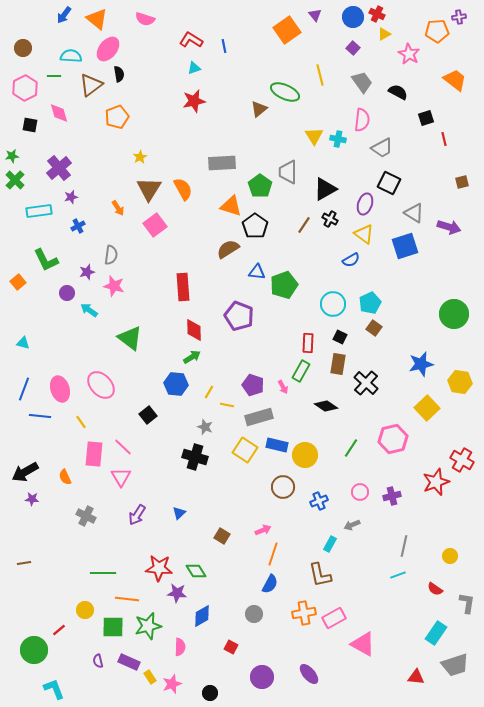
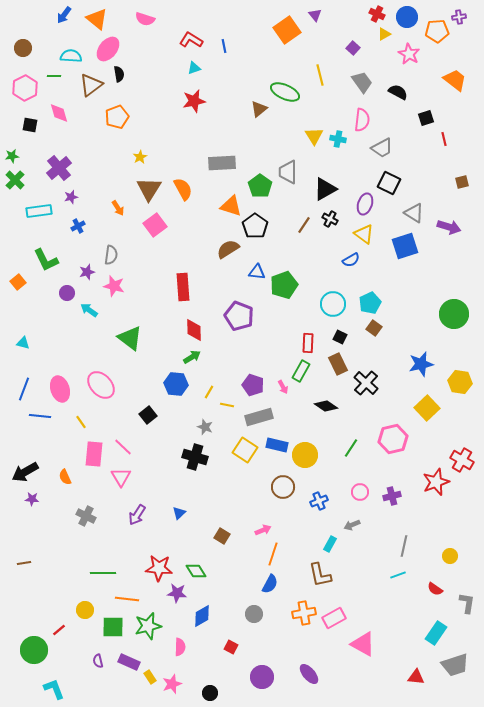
blue circle at (353, 17): moved 54 px right
brown rectangle at (338, 364): rotated 35 degrees counterclockwise
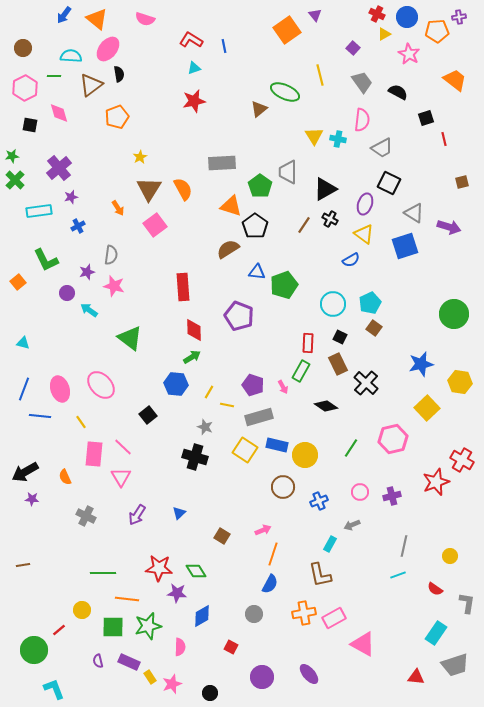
brown line at (24, 563): moved 1 px left, 2 px down
yellow circle at (85, 610): moved 3 px left
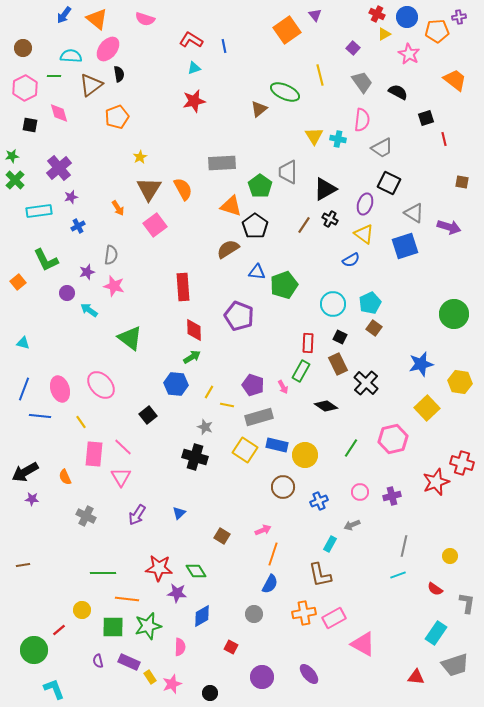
brown square at (462, 182): rotated 24 degrees clockwise
red cross at (462, 460): moved 3 px down; rotated 15 degrees counterclockwise
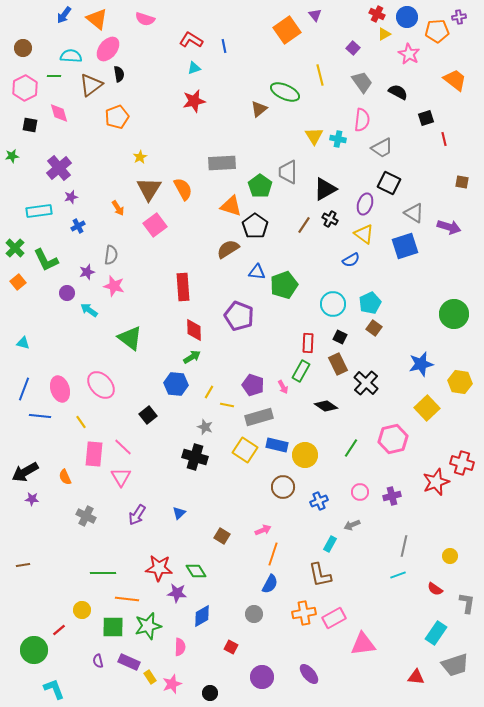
green cross at (15, 180): moved 68 px down
pink triangle at (363, 644): rotated 36 degrees counterclockwise
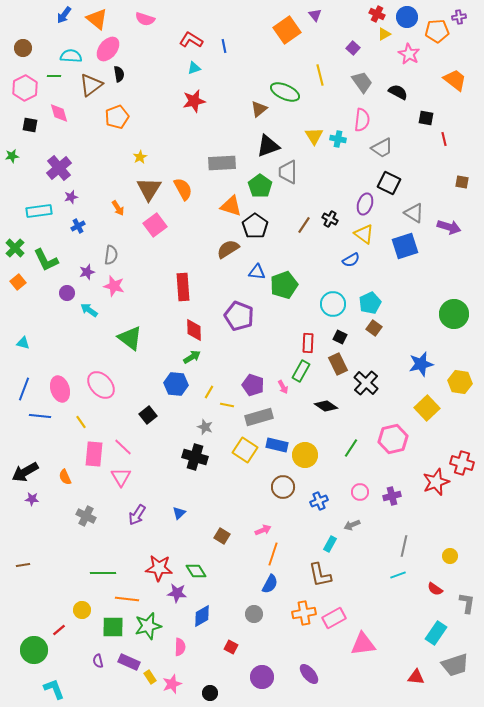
black square at (426, 118): rotated 28 degrees clockwise
black triangle at (325, 189): moved 57 px left, 43 px up; rotated 10 degrees clockwise
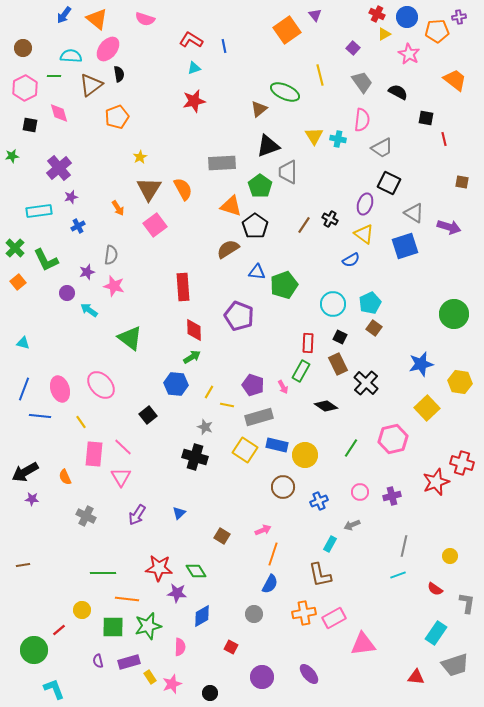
purple rectangle at (129, 662): rotated 40 degrees counterclockwise
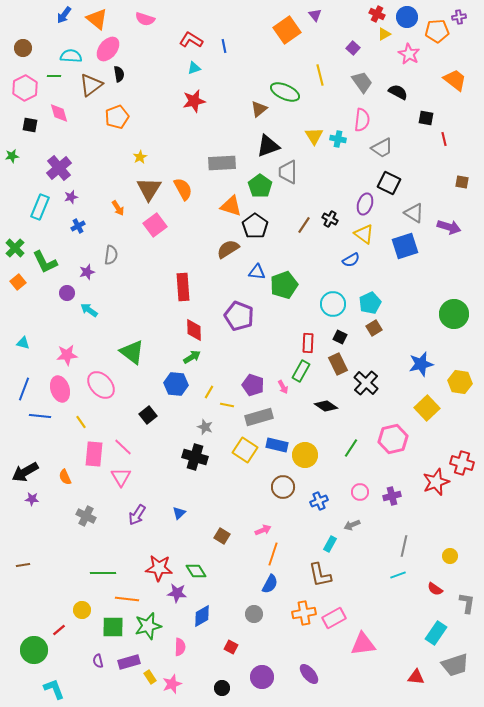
cyan rectangle at (39, 211): moved 1 px right, 4 px up; rotated 60 degrees counterclockwise
green L-shape at (46, 260): moved 1 px left, 2 px down
pink star at (114, 286): moved 47 px left, 69 px down; rotated 20 degrees counterclockwise
brown square at (374, 328): rotated 21 degrees clockwise
green triangle at (130, 338): moved 2 px right, 14 px down
black circle at (210, 693): moved 12 px right, 5 px up
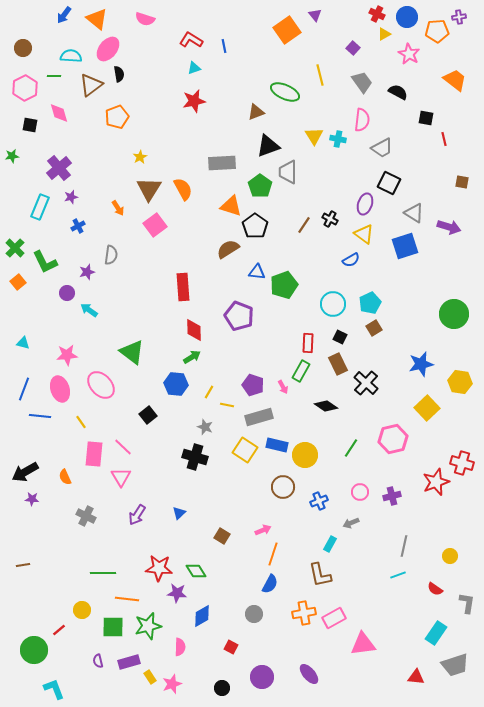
brown triangle at (259, 109): moved 3 px left, 3 px down; rotated 18 degrees clockwise
gray arrow at (352, 525): moved 1 px left, 2 px up
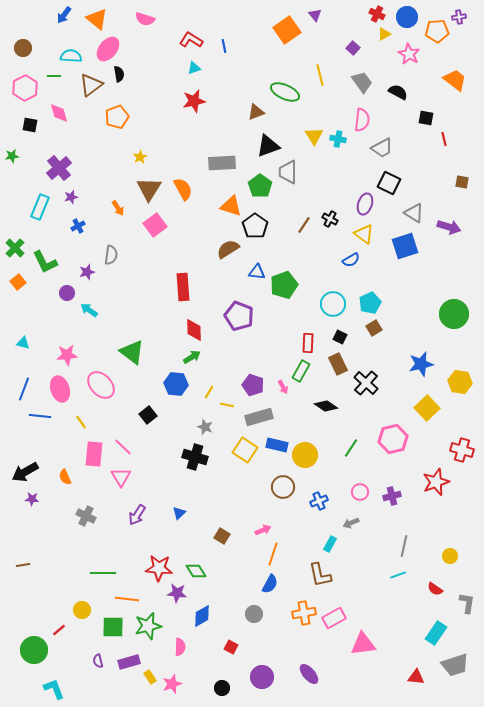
red cross at (462, 463): moved 13 px up
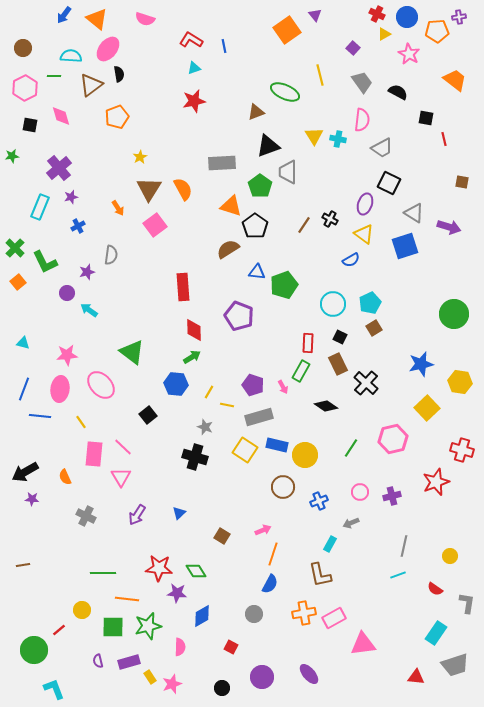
pink diamond at (59, 113): moved 2 px right, 3 px down
pink ellipse at (60, 389): rotated 25 degrees clockwise
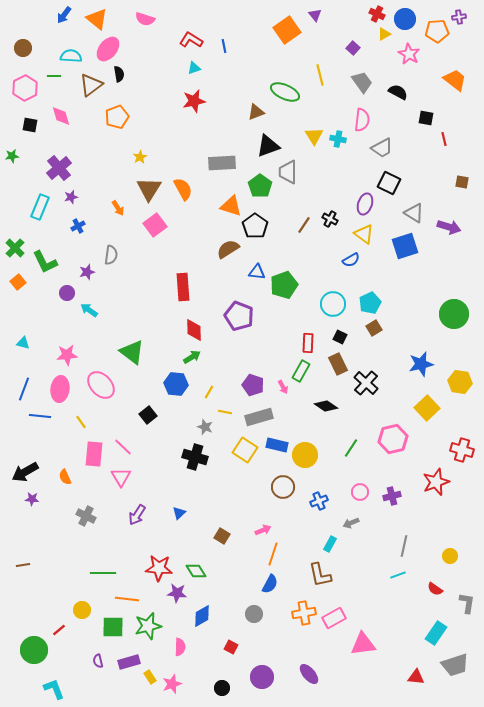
blue circle at (407, 17): moved 2 px left, 2 px down
yellow line at (227, 405): moved 2 px left, 7 px down
